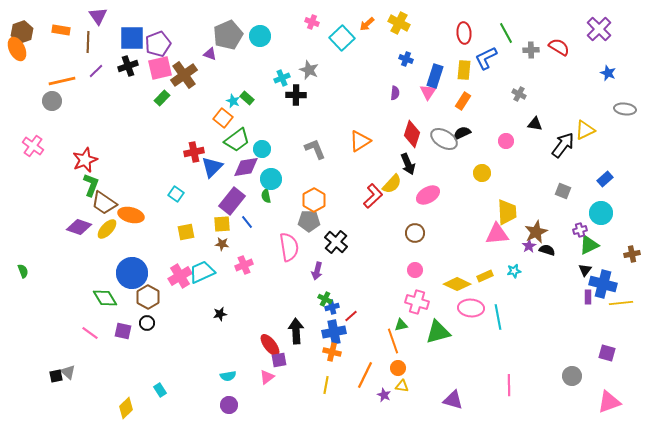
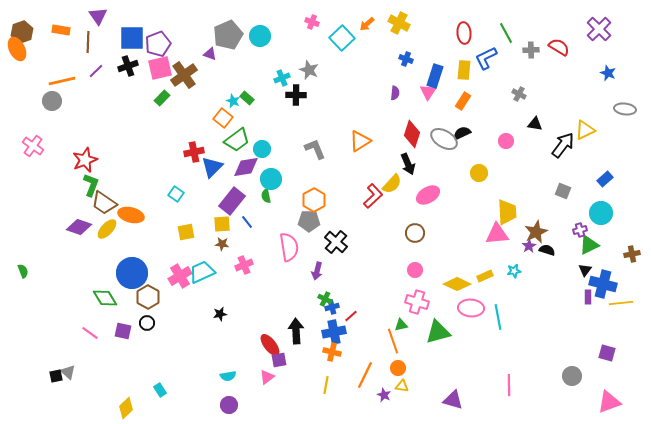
yellow circle at (482, 173): moved 3 px left
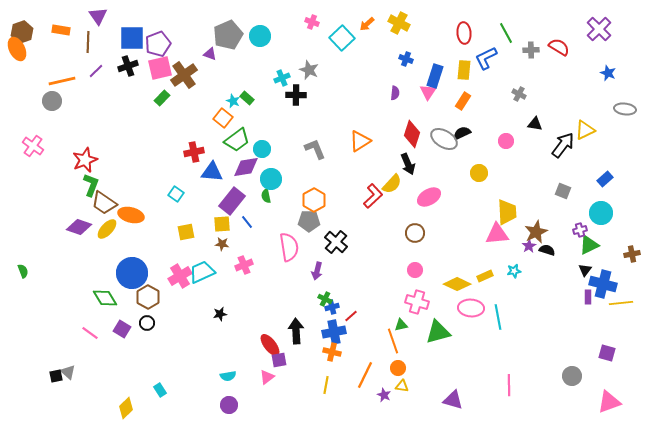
blue triangle at (212, 167): moved 5 px down; rotated 50 degrees clockwise
pink ellipse at (428, 195): moved 1 px right, 2 px down
purple square at (123, 331): moved 1 px left, 2 px up; rotated 18 degrees clockwise
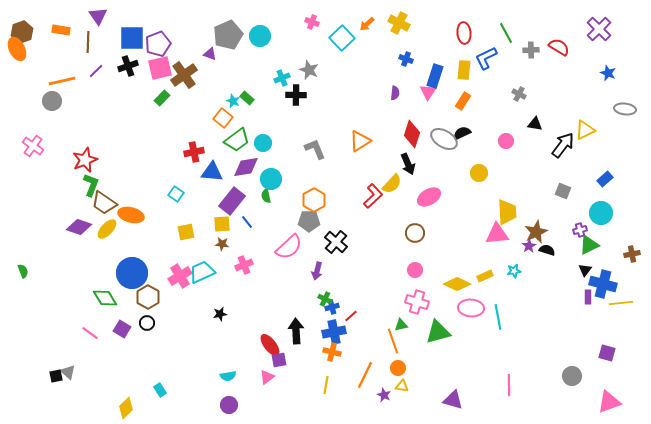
cyan circle at (262, 149): moved 1 px right, 6 px up
pink semicircle at (289, 247): rotated 56 degrees clockwise
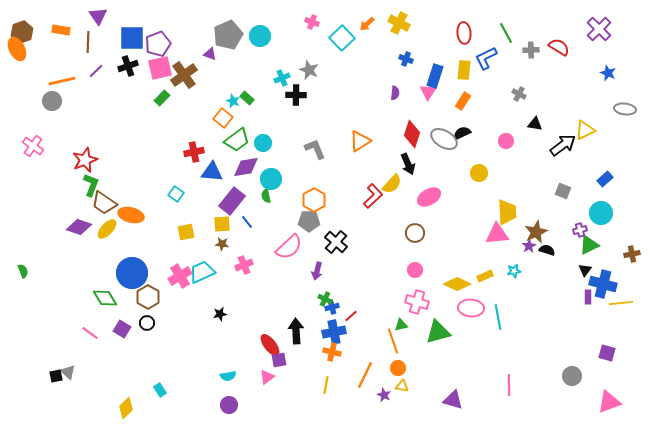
black arrow at (563, 145): rotated 16 degrees clockwise
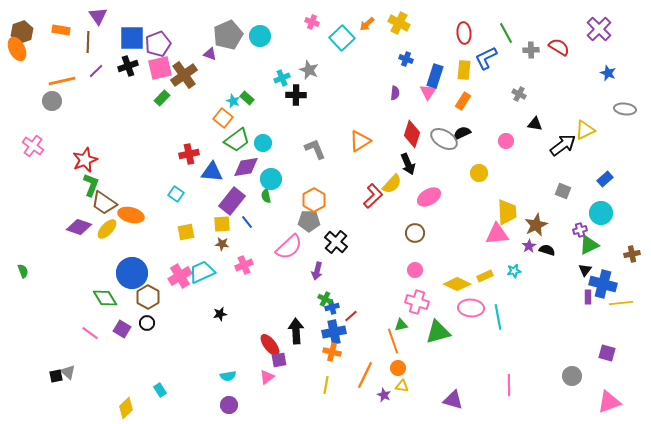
red cross at (194, 152): moved 5 px left, 2 px down
brown star at (536, 232): moved 7 px up
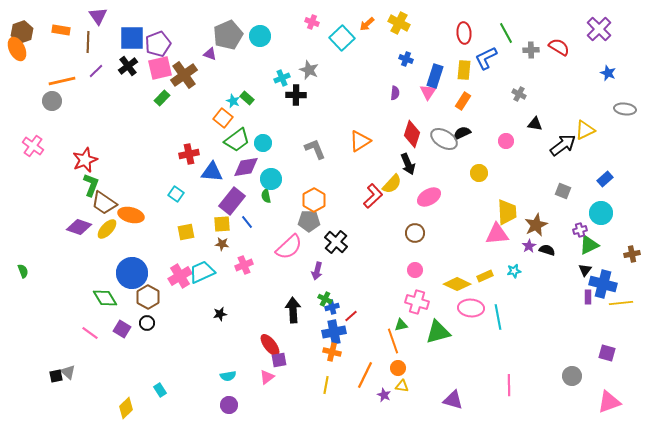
black cross at (128, 66): rotated 18 degrees counterclockwise
black arrow at (296, 331): moved 3 px left, 21 px up
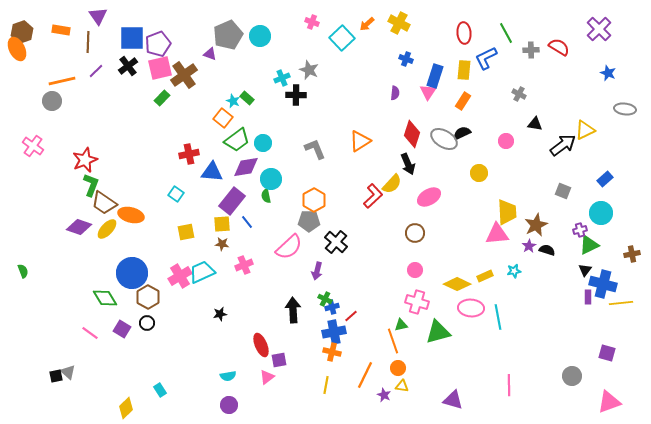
red ellipse at (270, 345): moved 9 px left; rotated 15 degrees clockwise
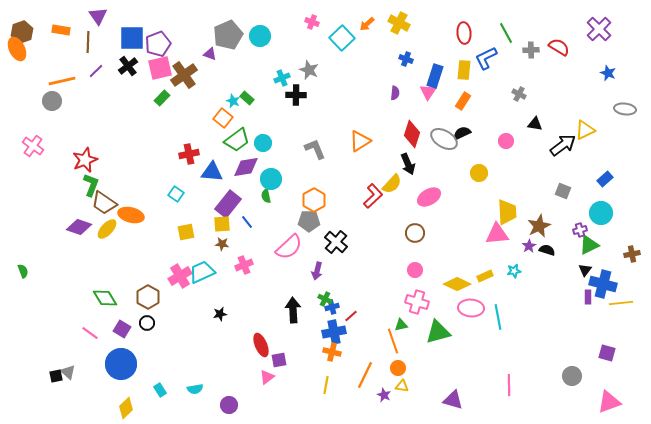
purple rectangle at (232, 201): moved 4 px left, 3 px down
brown star at (536, 225): moved 3 px right, 1 px down
blue circle at (132, 273): moved 11 px left, 91 px down
cyan semicircle at (228, 376): moved 33 px left, 13 px down
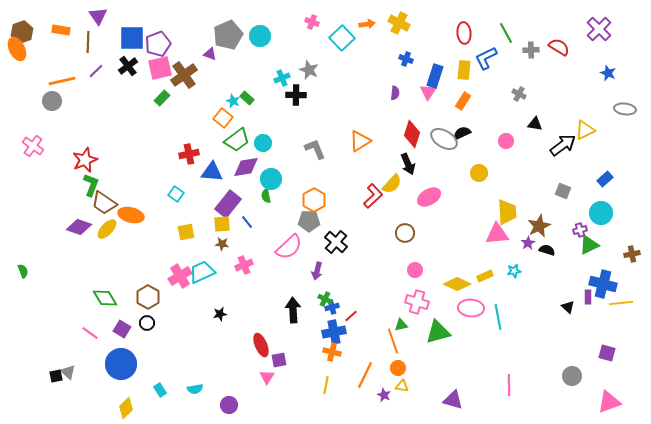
orange arrow at (367, 24): rotated 147 degrees counterclockwise
brown circle at (415, 233): moved 10 px left
purple star at (529, 246): moved 1 px left, 3 px up
black triangle at (585, 270): moved 17 px left, 37 px down; rotated 24 degrees counterclockwise
pink triangle at (267, 377): rotated 21 degrees counterclockwise
